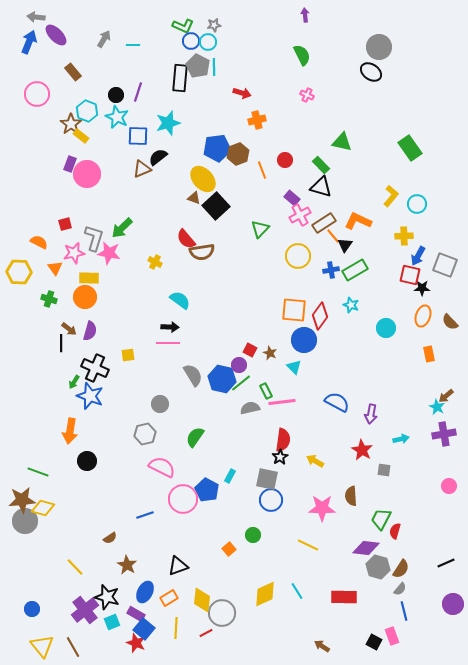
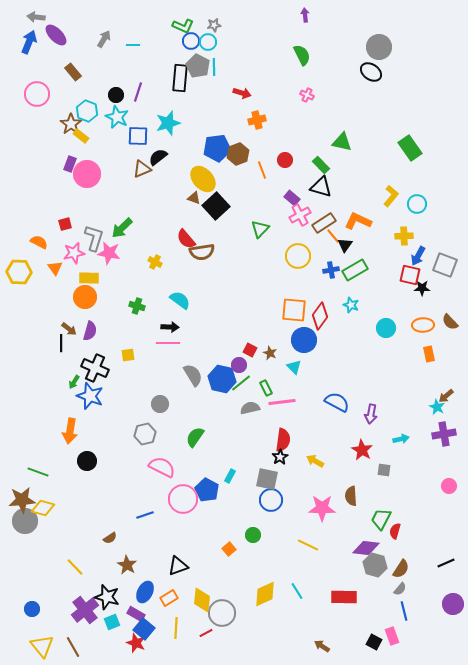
green cross at (49, 299): moved 88 px right, 7 px down
orange ellipse at (423, 316): moved 9 px down; rotated 70 degrees clockwise
green rectangle at (266, 391): moved 3 px up
gray hexagon at (378, 567): moved 3 px left, 2 px up
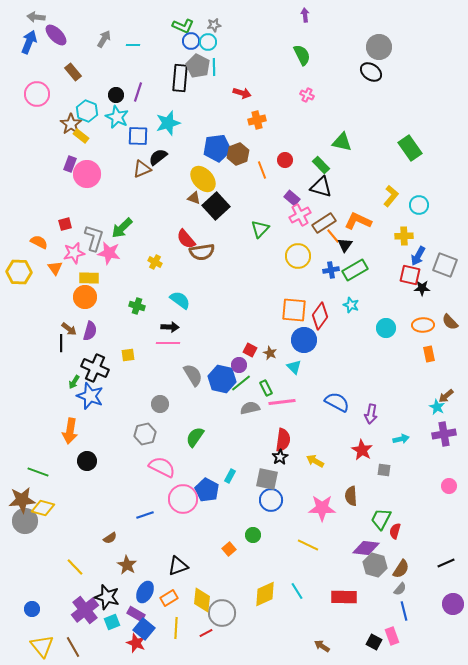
cyan circle at (417, 204): moved 2 px right, 1 px down
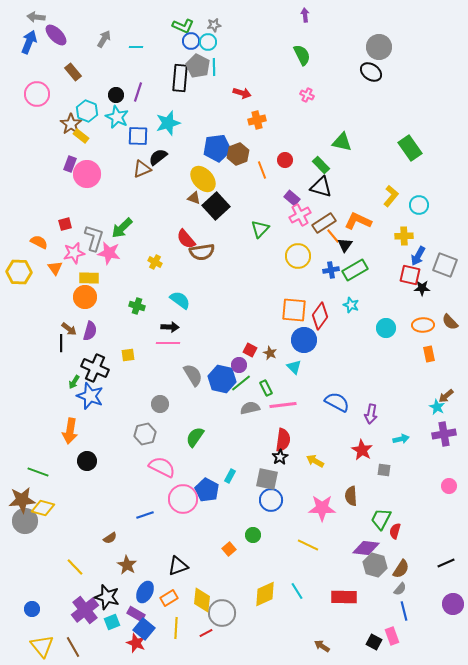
cyan line at (133, 45): moved 3 px right, 2 px down
pink line at (282, 402): moved 1 px right, 3 px down
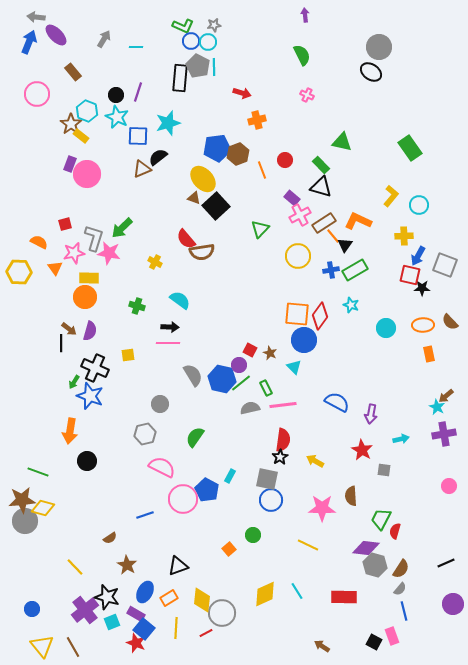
orange square at (294, 310): moved 3 px right, 4 px down
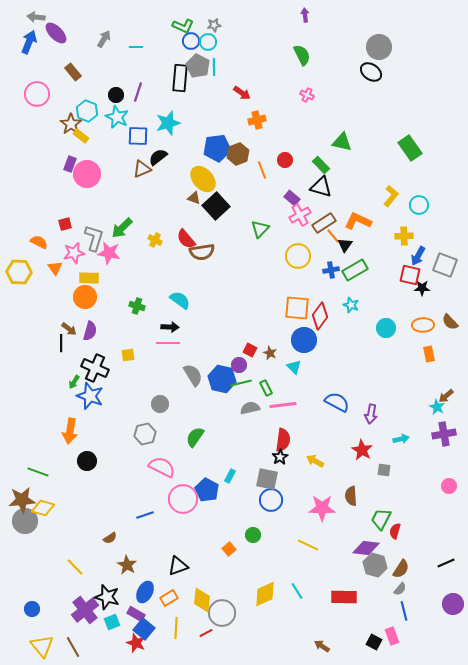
purple ellipse at (56, 35): moved 2 px up
red arrow at (242, 93): rotated 18 degrees clockwise
yellow cross at (155, 262): moved 22 px up
orange square at (297, 314): moved 6 px up
green line at (241, 383): rotated 25 degrees clockwise
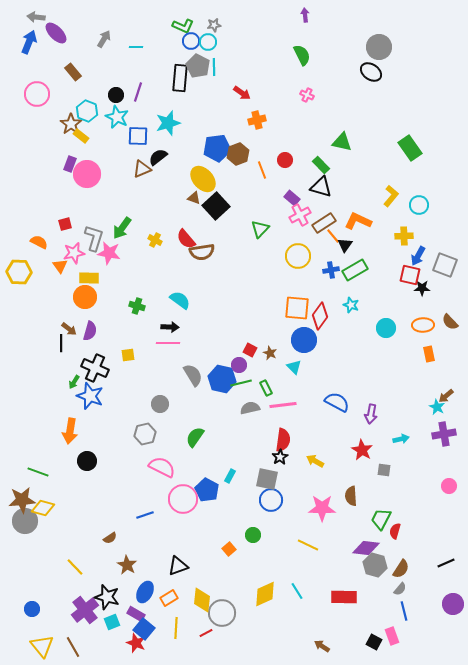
green arrow at (122, 228): rotated 10 degrees counterclockwise
orange triangle at (55, 268): moved 5 px right, 2 px up
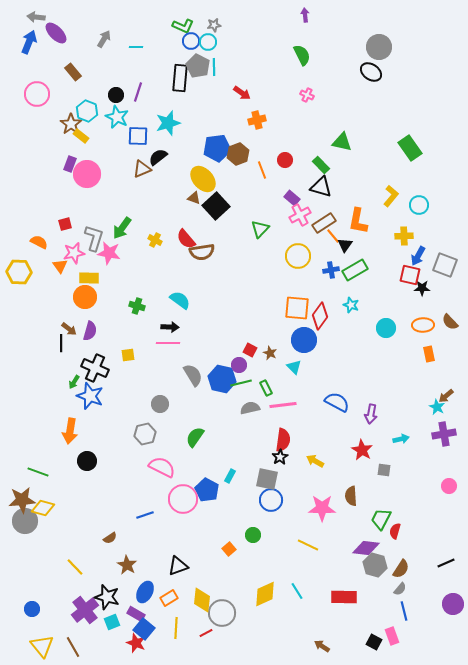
orange L-shape at (358, 221): rotated 104 degrees counterclockwise
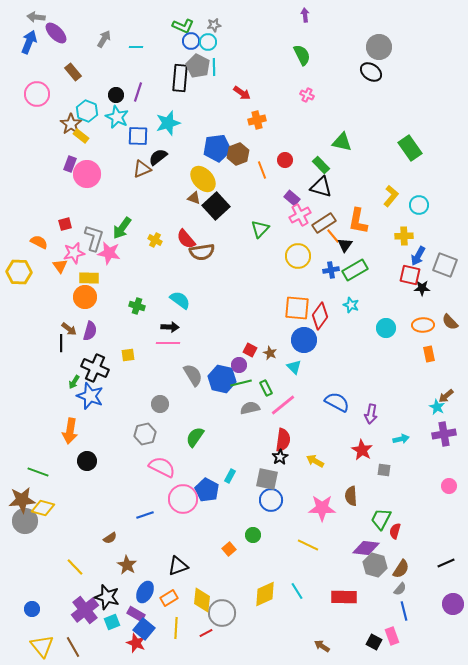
pink line at (283, 405): rotated 32 degrees counterclockwise
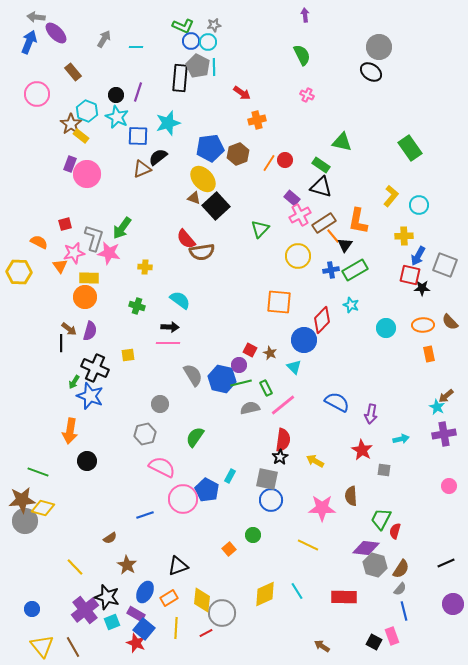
blue pentagon at (217, 148): moved 7 px left
green rectangle at (321, 165): rotated 12 degrees counterclockwise
orange line at (262, 170): moved 7 px right, 7 px up; rotated 54 degrees clockwise
yellow cross at (155, 240): moved 10 px left, 27 px down; rotated 24 degrees counterclockwise
orange square at (297, 308): moved 18 px left, 6 px up
red diamond at (320, 316): moved 2 px right, 4 px down; rotated 8 degrees clockwise
